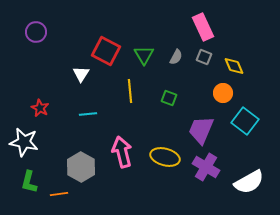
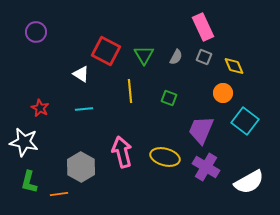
white triangle: rotated 30 degrees counterclockwise
cyan line: moved 4 px left, 5 px up
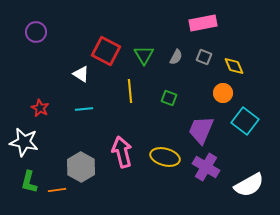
pink rectangle: moved 4 px up; rotated 76 degrees counterclockwise
white semicircle: moved 3 px down
orange line: moved 2 px left, 4 px up
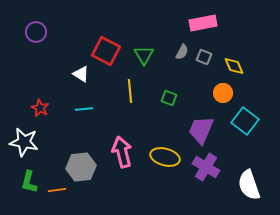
gray semicircle: moved 6 px right, 5 px up
gray hexagon: rotated 24 degrees clockwise
white semicircle: rotated 100 degrees clockwise
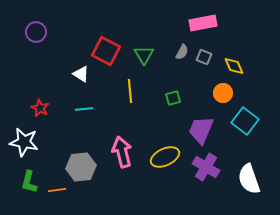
green square: moved 4 px right; rotated 35 degrees counterclockwise
yellow ellipse: rotated 40 degrees counterclockwise
white semicircle: moved 6 px up
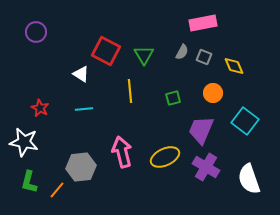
orange circle: moved 10 px left
orange line: rotated 42 degrees counterclockwise
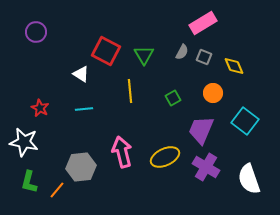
pink rectangle: rotated 20 degrees counterclockwise
green square: rotated 14 degrees counterclockwise
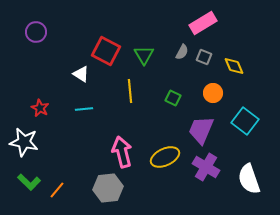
green square: rotated 35 degrees counterclockwise
gray hexagon: moved 27 px right, 21 px down
green L-shape: rotated 60 degrees counterclockwise
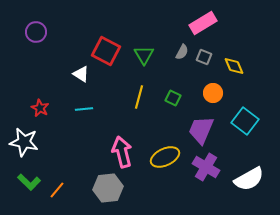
yellow line: moved 9 px right, 6 px down; rotated 20 degrees clockwise
white semicircle: rotated 100 degrees counterclockwise
